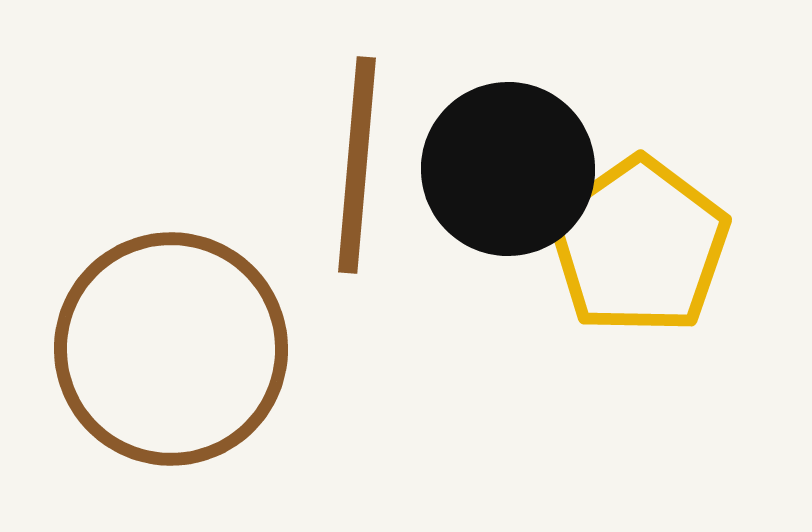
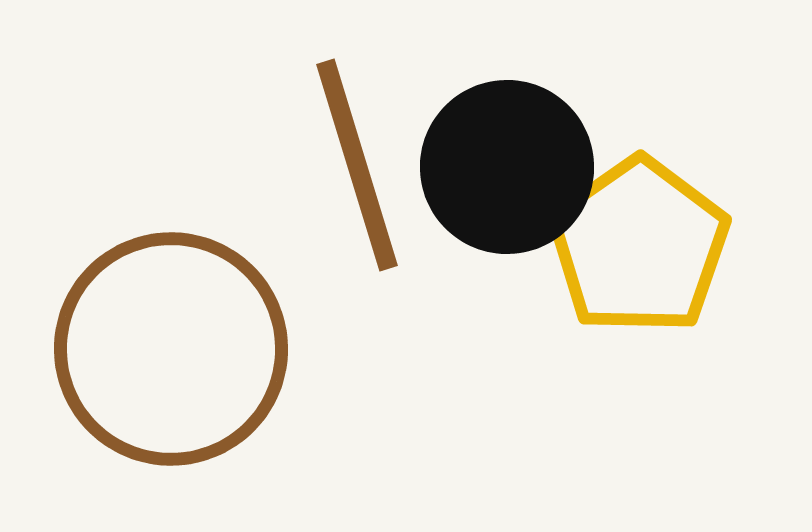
brown line: rotated 22 degrees counterclockwise
black circle: moved 1 px left, 2 px up
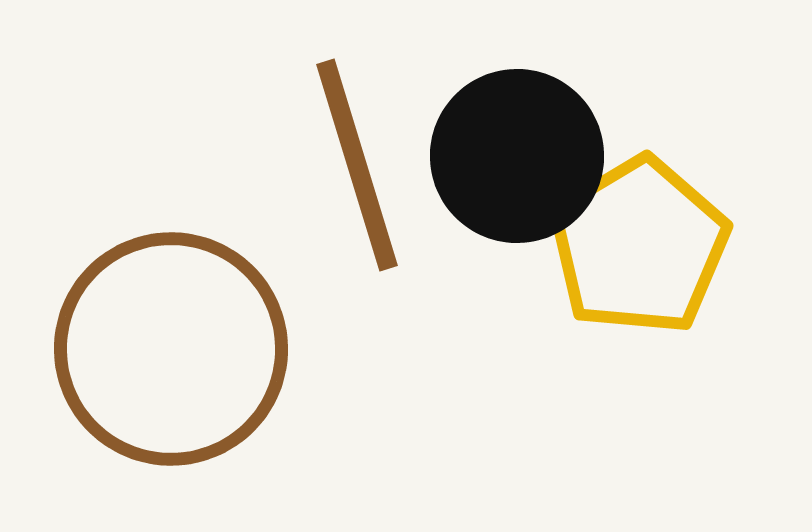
black circle: moved 10 px right, 11 px up
yellow pentagon: rotated 4 degrees clockwise
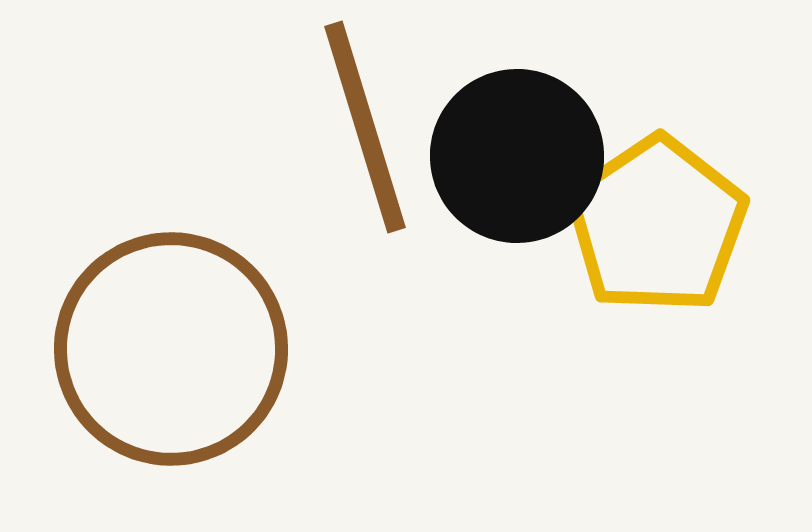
brown line: moved 8 px right, 38 px up
yellow pentagon: moved 18 px right, 21 px up; rotated 3 degrees counterclockwise
